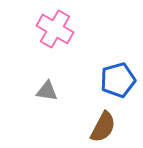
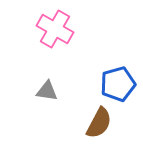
blue pentagon: moved 4 px down
brown semicircle: moved 4 px left, 4 px up
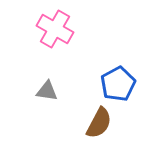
blue pentagon: rotated 12 degrees counterclockwise
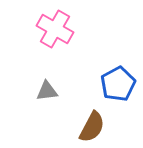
gray triangle: rotated 15 degrees counterclockwise
brown semicircle: moved 7 px left, 4 px down
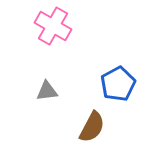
pink cross: moved 2 px left, 3 px up
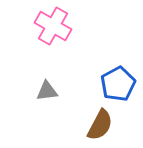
brown semicircle: moved 8 px right, 2 px up
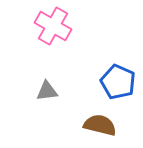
blue pentagon: moved 2 px up; rotated 20 degrees counterclockwise
brown semicircle: rotated 104 degrees counterclockwise
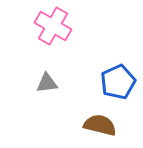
blue pentagon: rotated 24 degrees clockwise
gray triangle: moved 8 px up
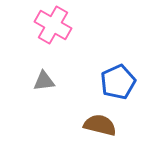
pink cross: moved 1 px up
gray triangle: moved 3 px left, 2 px up
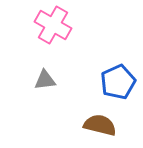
gray triangle: moved 1 px right, 1 px up
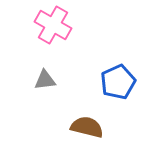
brown semicircle: moved 13 px left, 2 px down
